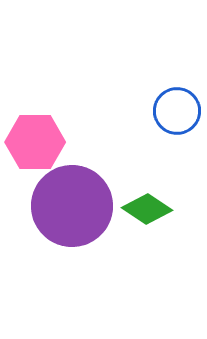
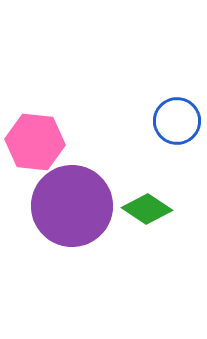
blue circle: moved 10 px down
pink hexagon: rotated 6 degrees clockwise
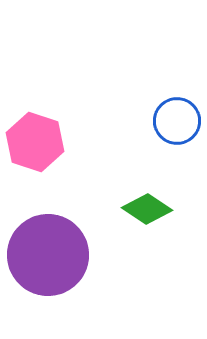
pink hexagon: rotated 12 degrees clockwise
purple circle: moved 24 px left, 49 px down
